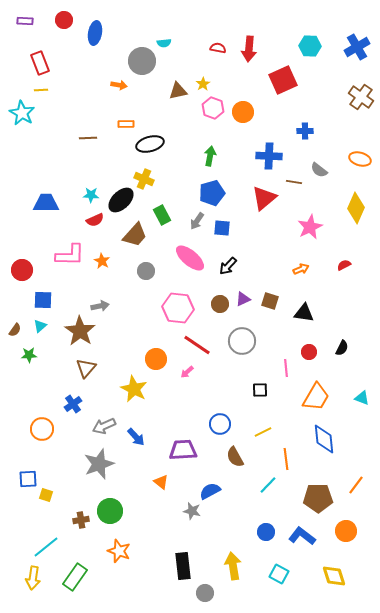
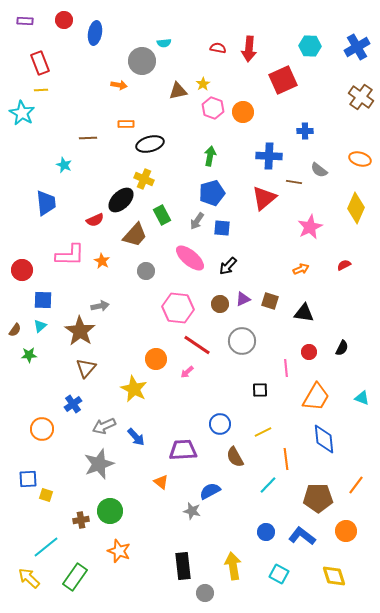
cyan star at (91, 195): moved 27 px left, 30 px up; rotated 21 degrees clockwise
blue trapezoid at (46, 203): rotated 84 degrees clockwise
yellow arrow at (33, 578): moved 4 px left; rotated 125 degrees clockwise
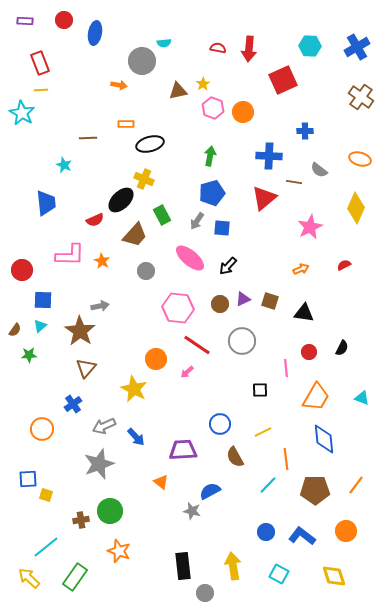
brown pentagon at (318, 498): moved 3 px left, 8 px up
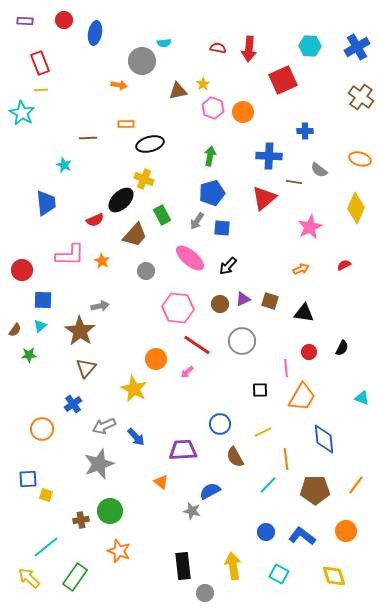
orange trapezoid at (316, 397): moved 14 px left
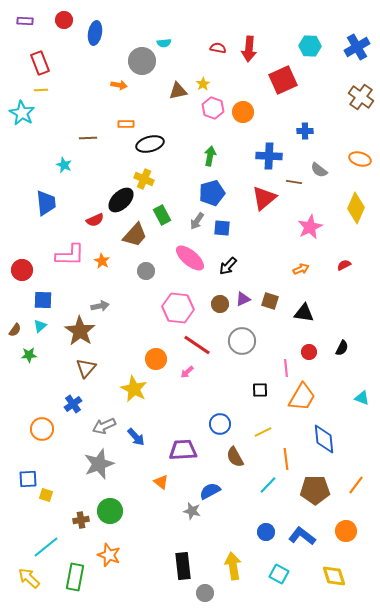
orange star at (119, 551): moved 10 px left, 4 px down
green rectangle at (75, 577): rotated 24 degrees counterclockwise
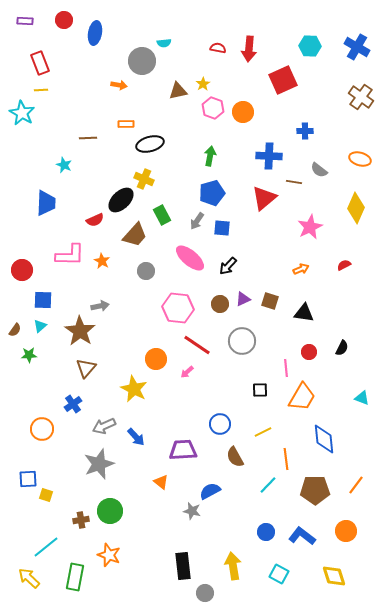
blue cross at (357, 47): rotated 30 degrees counterclockwise
blue trapezoid at (46, 203): rotated 8 degrees clockwise
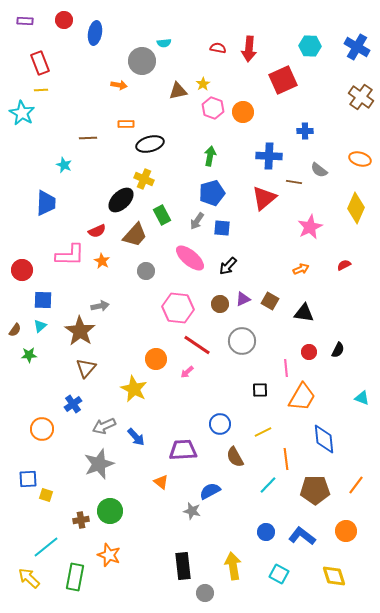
red semicircle at (95, 220): moved 2 px right, 11 px down
brown square at (270, 301): rotated 12 degrees clockwise
black semicircle at (342, 348): moved 4 px left, 2 px down
